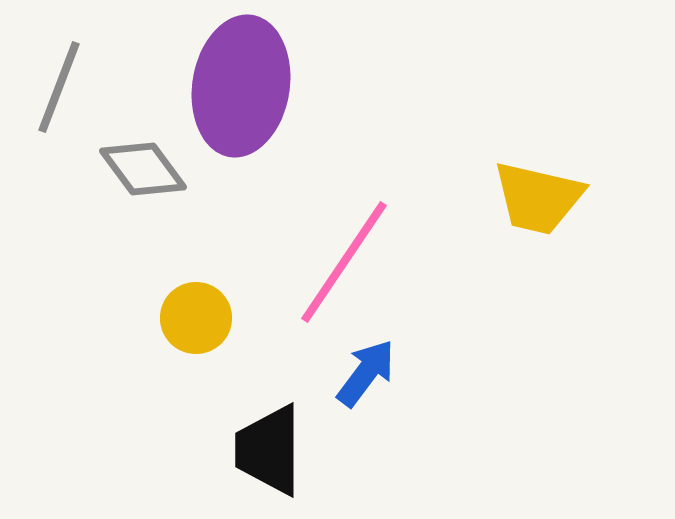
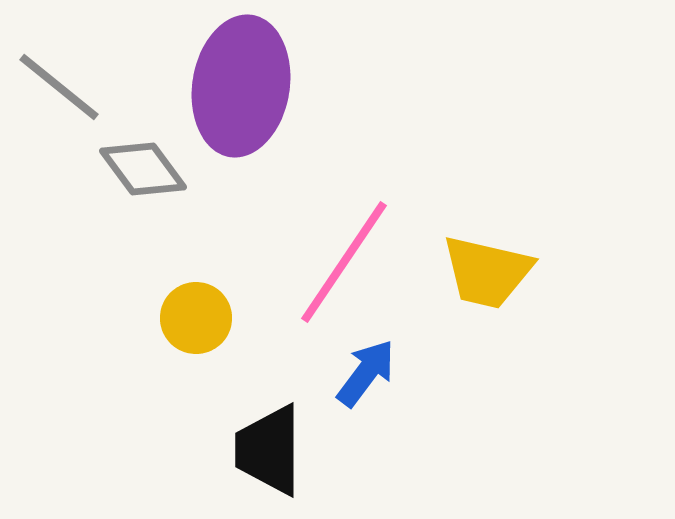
gray line: rotated 72 degrees counterclockwise
yellow trapezoid: moved 51 px left, 74 px down
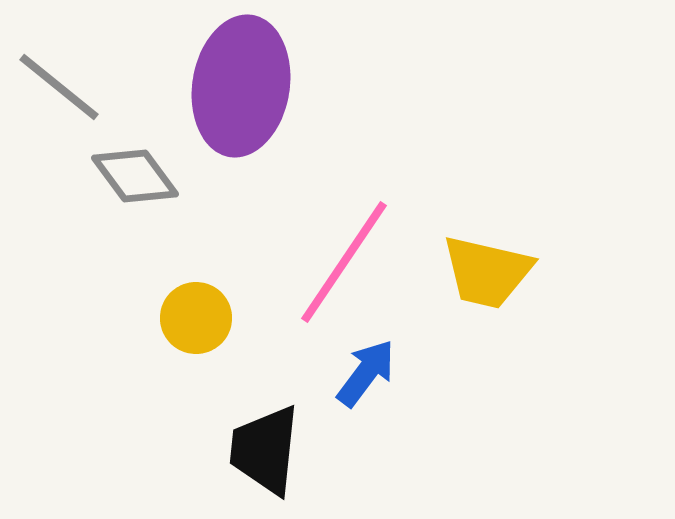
gray diamond: moved 8 px left, 7 px down
black trapezoid: moved 4 px left; rotated 6 degrees clockwise
